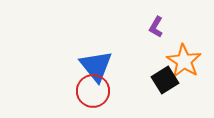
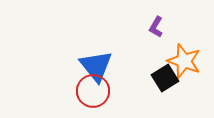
orange star: rotated 12 degrees counterclockwise
black square: moved 2 px up
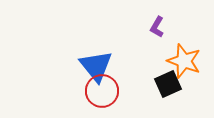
purple L-shape: moved 1 px right
black square: moved 3 px right, 6 px down; rotated 8 degrees clockwise
red circle: moved 9 px right
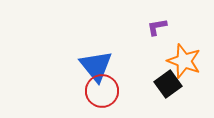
purple L-shape: rotated 50 degrees clockwise
black square: rotated 12 degrees counterclockwise
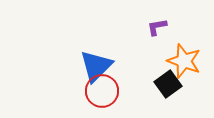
blue triangle: rotated 24 degrees clockwise
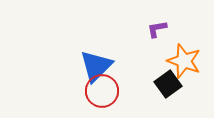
purple L-shape: moved 2 px down
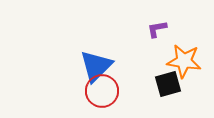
orange star: rotated 12 degrees counterclockwise
black square: rotated 20 degrees clockwise
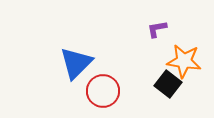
blue triangle: moved 20 px left, 3 px up
black square: rotated 36 degrees counterclockwise
red circle: moved 1 px right
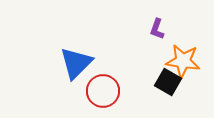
purple L-shape: rotated 60 degrees counterclockwise
orange star: moved 1 px left
black square: moved 2 px up; rotated 8 degrees counterclockwise
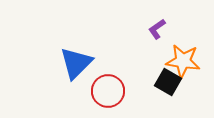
purple L-shape: rotated 35 degrees clockwise
red circle: moved 5 px right
